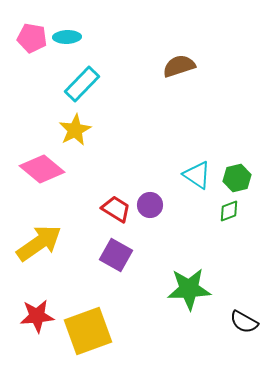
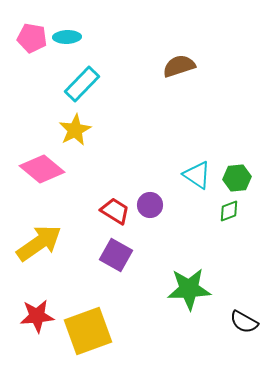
green hexagon: rotated 8 degrees clockwise
red trapezoid: moved 1 px left, 2 px down
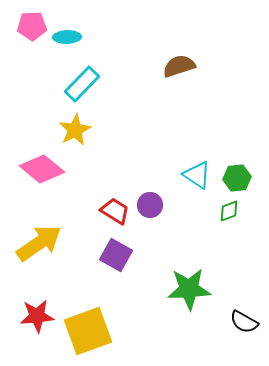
pink pentagon: moved 12 px up; rotated 12 degrees counterclockwise
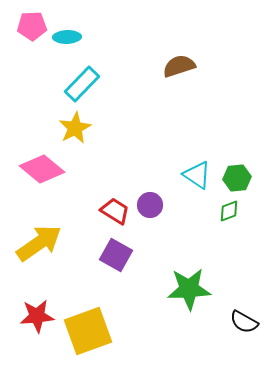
yellow star: moved 2 px up
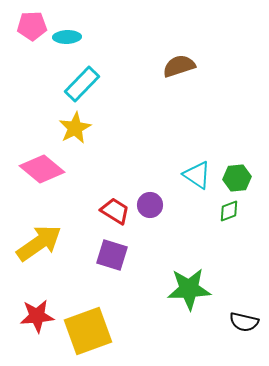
purple square: moved 4 px left; rotated 12 degrees counterclockwise
black semicircle: rotated 16 degrees counterclockwise
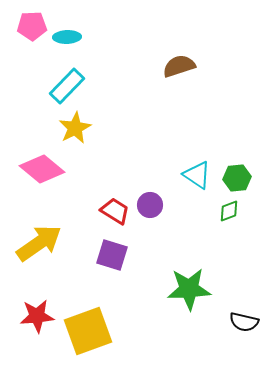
cyan rectangle: moved 15 px left, 2 px down
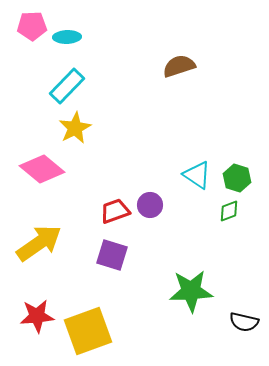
green hexagon: rotated 24 degrees clockwise
red trapezoid: rotated 52 degrees counterclockwise
green star: moved 2 px right, 2 px down
